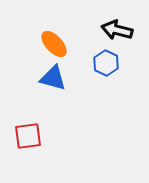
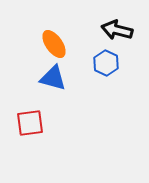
orange ellipse: rotated 8 degrees clockwise
red square: moved 2 px right, 13 px up
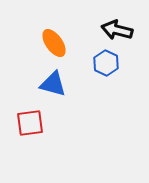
orange ellipse: moved 1 px up
blue triangle: moved 6 px down
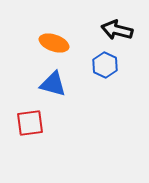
orange ellipse: rotated 36 degrees counterclockwise
blue hexagon: moved 1 px left, 2 px down
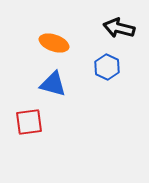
black arrow: moved 2 px right, 2 px up
blue hexagon: moved 2 px right, 2 px down
red square: moved 1 px left, 1 px up
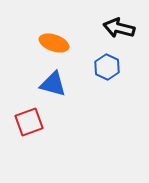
red square: rotated 12 degrees counterclockwise
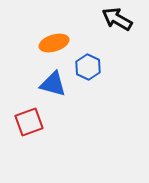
black arrow: moved 2 px left, 9 px up; rotated 16 degrees clockwise
orange ellipse: rotated 36 degrees counterclockwise
blue hexagon: moved 19 px left
